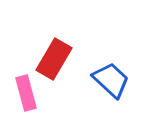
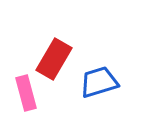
blue trapezoid: moved 12 px left, 2 px down; rotated 60 degrees counterclockwise
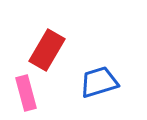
red rectangle: moved 7 px left, 9 px up
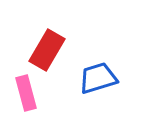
blue trapezoid: moved 1 px left, 4 px up
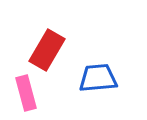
blue trapezoid: rotated 12 degrees clockwise
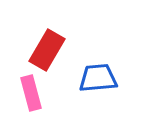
pink rectangle: moved 5 px right
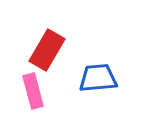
pink rectangle: moved 2 px right, 2 px up
